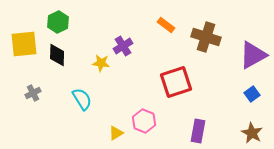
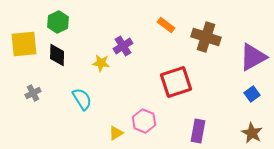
purple triangle: moved 2 px down
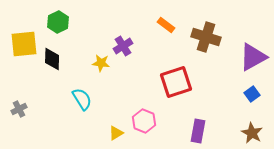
black diamond: moved 5 px left, 4 px down
gray cross: moved 14 px left, 16 px down
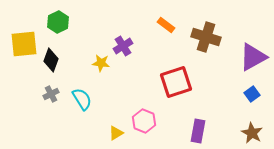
black diamond: moved 1 px left, 1 px down; rotated 20 degrees clockwise
gray cross: moved 32 px right, 15 px up
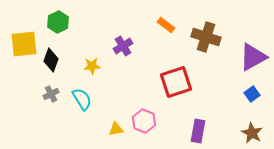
yellow star: moved 9 px left, 3 px down; rotated 12 degrees counterclockwise
yellow triangle: moved 4 px up; rotated 21 degrees clockwise
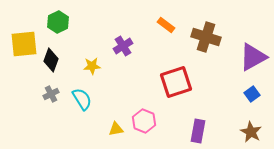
brown star: moved 1 px left, 1 px up
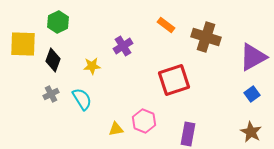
yellow square: moved 1 px left; rotated 8 degrees clockwise
black diamond: moved 2 px right
red square: moved 2 px left, 2 px up
purple rectangle: moved 10 px left, 3 px down
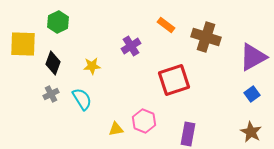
purple cross: moved 8 px right
black diamond: moved 3 px down
